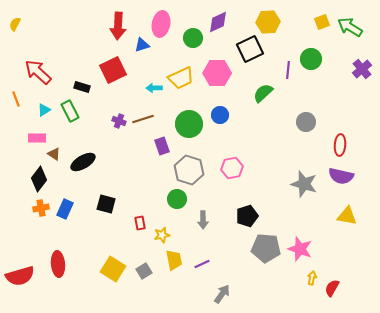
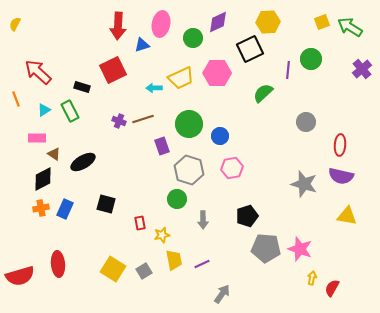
blue circle at (220, 115): moved 21 px down
black diamond at (39, 179): moved 4 px right; rotated 25 degrees clockwise
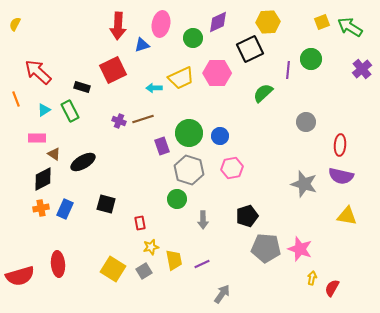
green circle at (189, 124): moved 9 px down
yellow star at (162, 235): moved 11 px left, 12 px down
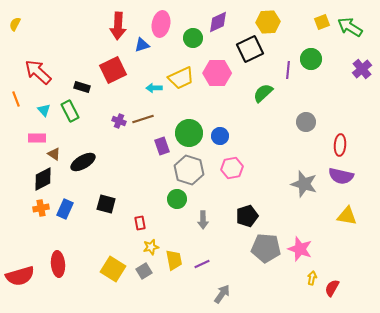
cyan triangle at (44, 110): rotated 40 degrees counterclockwise
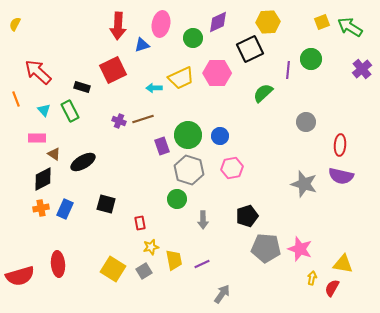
green circle at (189, 133): moved 1 px left, 2 px down
yellow triangle at (347, 216): moved 4 px left, 48 px down
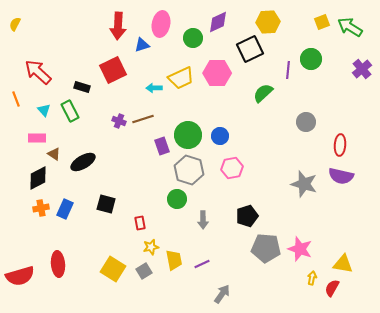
black diamond at (43, 179): moved 5 px left, 1 px up
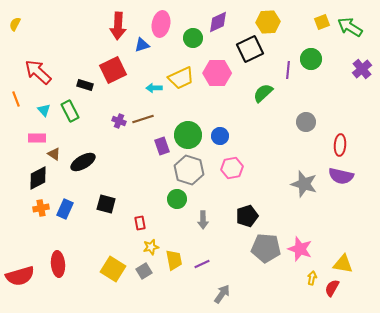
black rectangle at (82, 87): moved 3 px right, 2 px up
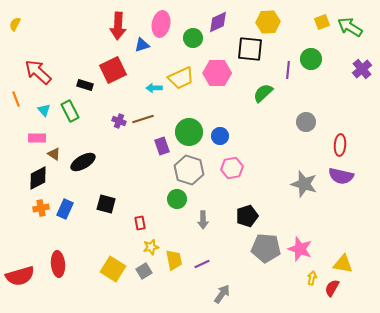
black square at (250, 49): rotated 32 degrees clockwise
green circle at (188, 135): moved 1 px right, 3 px up
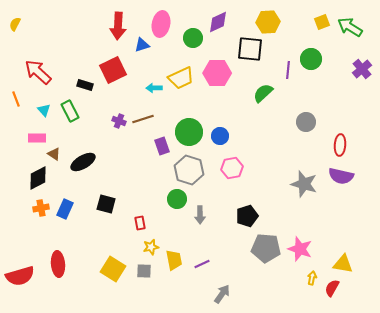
gray arrow at (203, 220): moved 3 px left, 5 px up
gray square at (144, 271): rotated 35 degrees clockwise
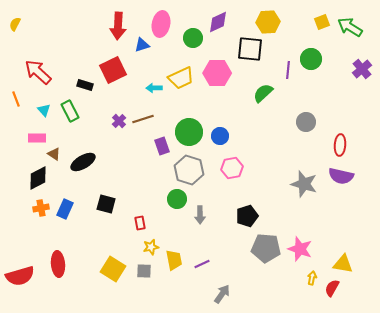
purple cross at (119, 121): rotated 24 degrees clockwise
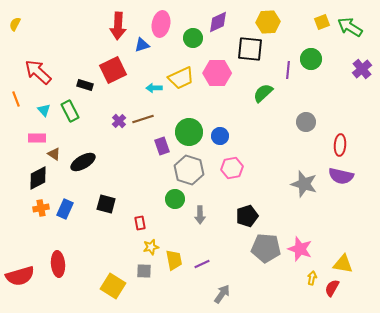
green circle at (177, 199): moved 2 px left
yellow square at (113, 269): moved 17 px down
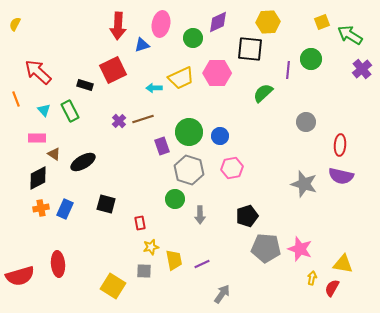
green arrow at (350, 27): moved 8 px down
